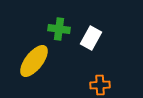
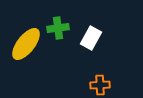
green cross: moved 1 px left, 1 px up; rotated 15 degrees counterclockwise
yellow ellipse: moved 8 px left, 17 px up
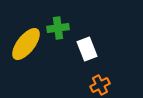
white rectangle: moved 4 px left, 11 px down; rotated 50 degrees counterclockwise
orange cross: rotated 24 degrees counterclockwise
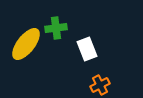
green cross: moved 2 px left
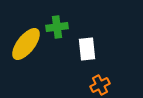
green cross: moved 1 px right, 1 px up
white rectangle: rotated 15 degrees clockwise
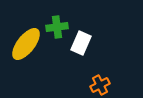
white rectangle: moved 6 px left, 6 px up; rotated 30 degrees clockwise
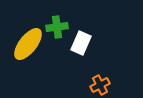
yellow ellipse: moved 2 px right
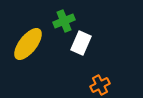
green cross: moved 7 px right, 6 px up; rotated 15 degrees counterclockwise
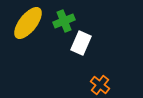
yellow ellipse: moved 21 px up
orange cross: rotated 24 degrees counterclockwise
